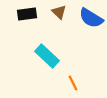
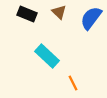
black rectangle: rotated 30 degrees clockwise
blue semicircle: rotated 95 degrees clockwise
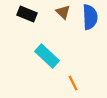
brown triangle: moved 4 px right
blue semicircle: moved 1 px left, 1 px up; rotated 140 degrees clockwise
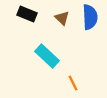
brown triangle: moved 1 px left, 6 px down
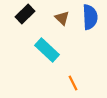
black rectangle: moved 2 px left; rotated 66 degrees counterclockwise
cyan rectangle: moved 6 px up
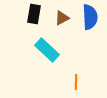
black rectangle: moved 9 px right; rotated 36 degrees counterclockwise
brown triangle: rotated 49 degrees clockwise
orange line: moved 3 px right, 1 px up; rotated 28 degrees clockwise
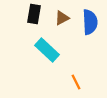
blue semicircle: moved 5 px down
orange line: rotated 28 degrees counterclockwise
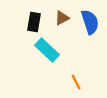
black rectangle: moved 8 px down
blue semicircle: rotated 15 degrees counterclockwise
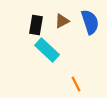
brown triangle: moved 3 px down
black rectangle: moved 2 px right, 3 px down
orange line: moved 2 px down
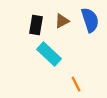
blue semicircle: moved 2 px up
cyan rectangle: moved 2 px right, 4 px down
